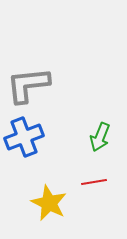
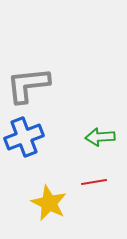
green arrow: rotated 64 degrees clockwise
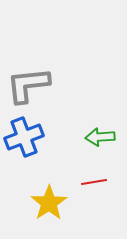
yellow star: rotated 12 degrees clockwise
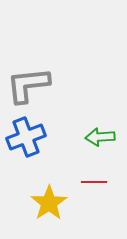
blue cross: moved 2 px right
red line: rotated 10 degrees clockwise
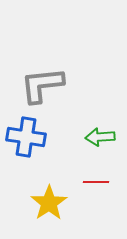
gray L-shape: moved 14 px right
blue cross: rotated 30 degrees clockwise
red line: moved 2 px right
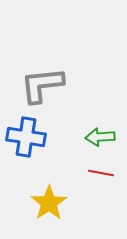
red line: moved 5 px right, 9 px up; rotated 10 degrees clockwise
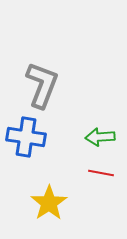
gray L-shape: rotated 117 degrees clockwise
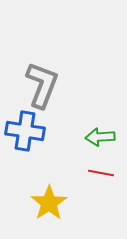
blue cross: moved 1 px left, 6 px up
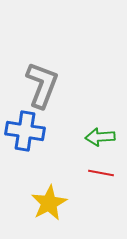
yellow star: rotated 6 degrees clockwise
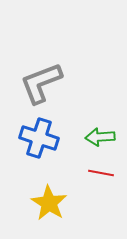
gray L-shape: moved 1 px left, 2 px up; rotated 132 degrees counterclockwise
blue cross: moved 14 px right, 7 px down; rotated 9 degrees clockwise
yellow star: rotated 12 degrees counterclockwise
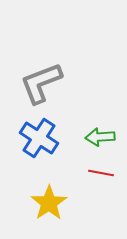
blue cross: rotated 15 degrees clockwise
yellow star: rotated 6 degrees clockwise
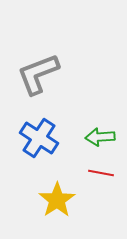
gray L-shape: moved 3 px left, 9 px up
yellow star: moved 8 px right, 3 px up
